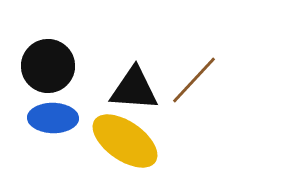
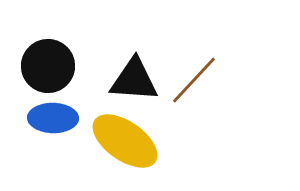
black triangle: moved 9 px up
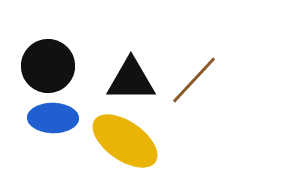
black triangle: moved 3 px left; rotated 4 degrees counterclockwise
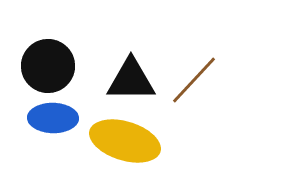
yellow ellipse: rotated 18 degrees counterclockwise
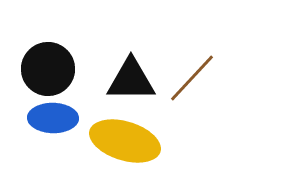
black circle: moved 3 px down
brown line: moved 2 px left, 2 px up
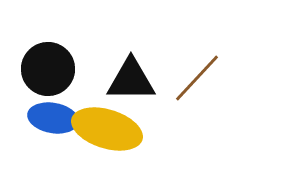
brown line: moved 5 px right
blue ellipse: rotated 9 degrees clockwise
yellow ellipse: moved 18 px left, 12 px up
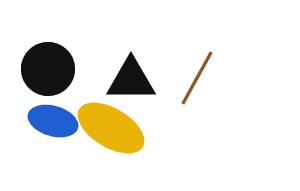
brown line: rotated 14 degrees counterclockwise
blue ellipse: moved 3 px down; rotated 6 degrees clockwise
yellow ellipse: moved 4 px right, 1 px up; rotated 14 degrees clockwise
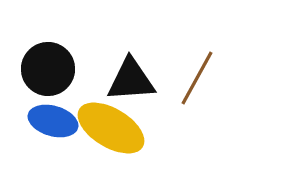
black triangle: rotated 4 degrees counterclockwise
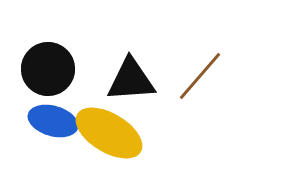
brown line: moved 3 px right, 2 px up; rotated 12 degrees clockwise
yellow ellipse: moved 2 px left, 5 px down
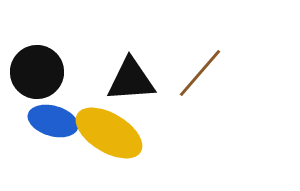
black circle: moved 11 px left, 3 px down
brown line: moved 3 px up
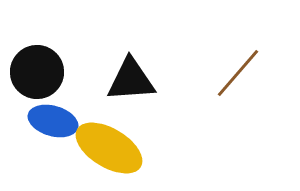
brown line: moved 38 px right
yellow ellipse: moved 15 px down
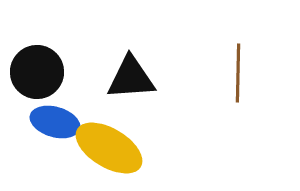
brown line: rotated 40 degrees counterclockwise
black triangle: moved 2 px up
blue ellipse: moved 2 px right, 1 px down
